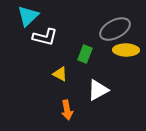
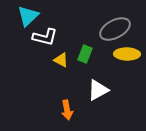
yellow ellipse: moved 1 px right, 4 px down
yellow triangle: moved 1 px right, 14 px up
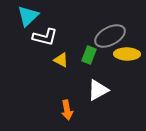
gray ellipse: moved 5 px left, 7 px down
green rectangle: moved 4 px right, 1 px down
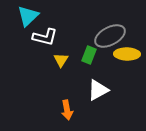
yellow triangle: rotated 35 degrees clockwise
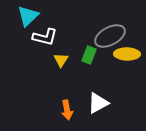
white triangle: moved 13 px down
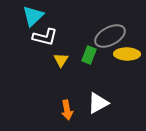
cyan triangle: moved 5 px right
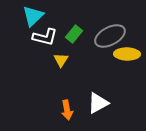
green rectangle: moved 15 px left, 21 px up; rotated 18 degrees clockwise
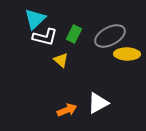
cyan triangle: moved 2 px right, 3 px down
green rectangle: rotated 12 degrees counterclockwise
yellow triangle: rotated 21 degrees counterclockwise
orange arrow: rotated 102 degrees counterclockwise
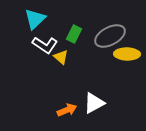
white L-shape: moved 8 px down; rotated 20 degrees clockwise
yellow triangle: moved 3 px up
white triangle: moved 4 px left
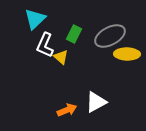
white L-shape: rotated 80 degrees clockwise
white triangle: moved 2 px right, 1 px up
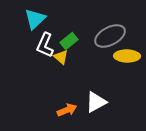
green rectangle: moved 5 px left, 7 px down; rotated 24 degrees clockwise
yellow ellipse: moved 2 px down
